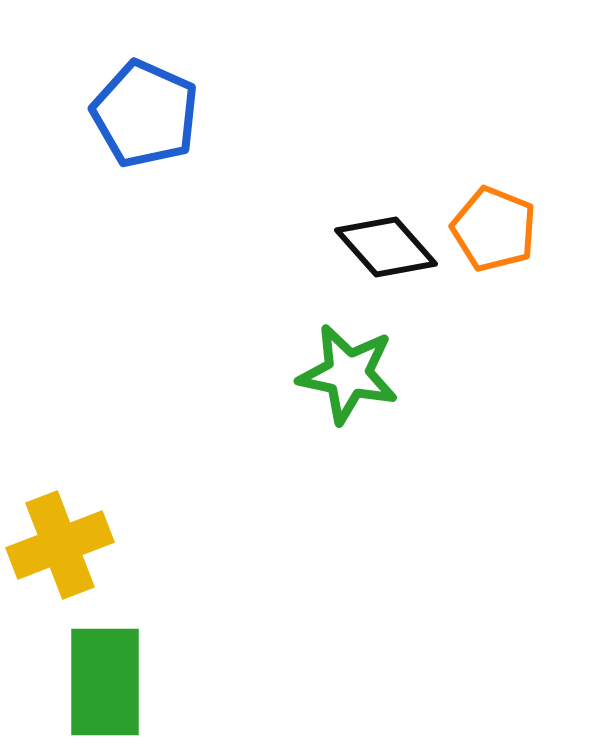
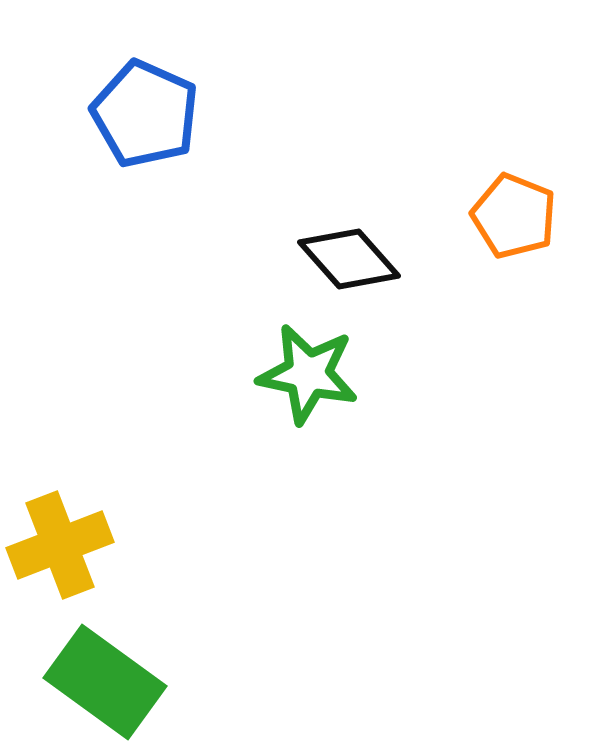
orange pentagon: moved 20 px right, 13 px up
black diamond: moved 37 px left, 12 px down
green star: moved 40 px left
green rectangle: rotated 54 degrees counterclockwise
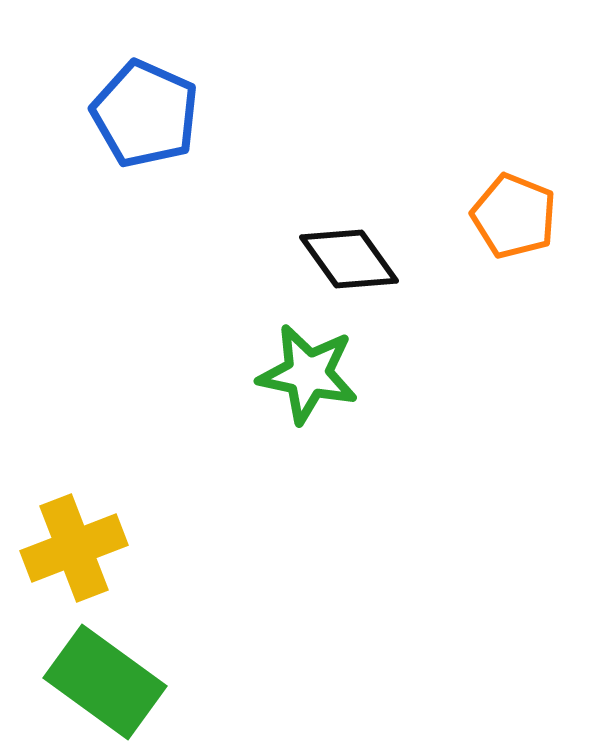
black diamond: rotated 6 degrees clockwise
yellow cross: moved 14 px right, 3 px down
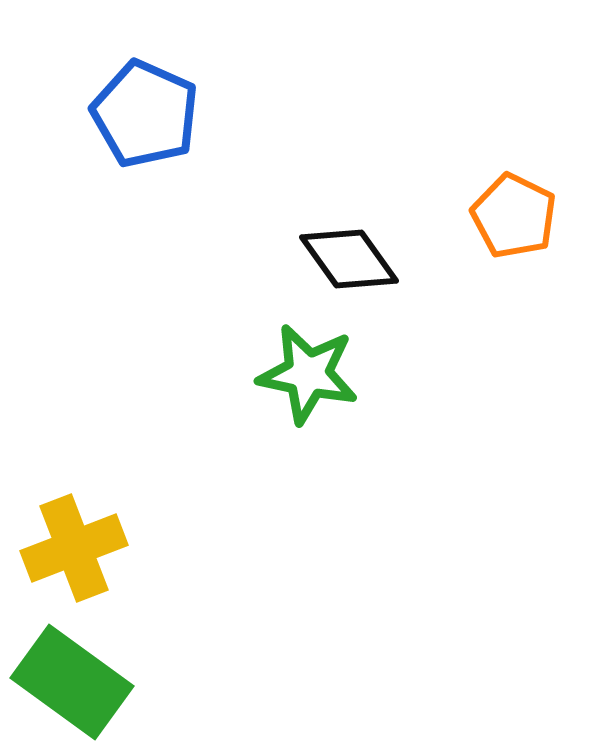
orange pentagon: rotated 4 degrees clockwise
green rectangle: moved 33 px left
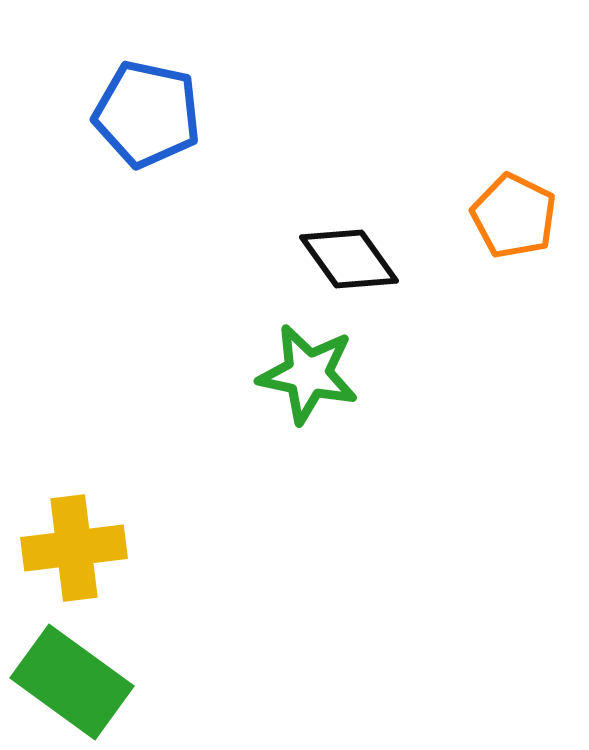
blue pentagon: moved 2 px right; rotated 12 degrees counterclockwise
yellow cross: rotated 14 degrees clockwise
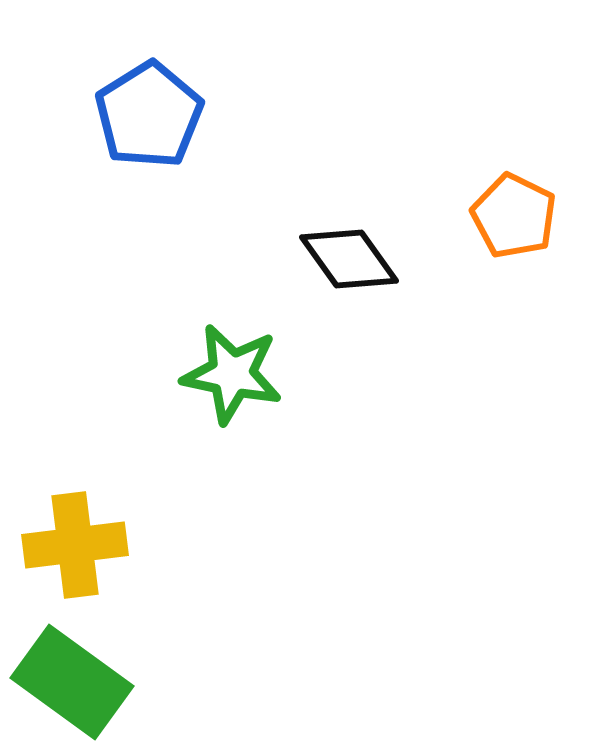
blue pentagon: moved 2 px right, 1 px down; rotated 28 degrees clockwise
green star: moved 76 px left
yellow cross: moved 1 px right, 3 px up
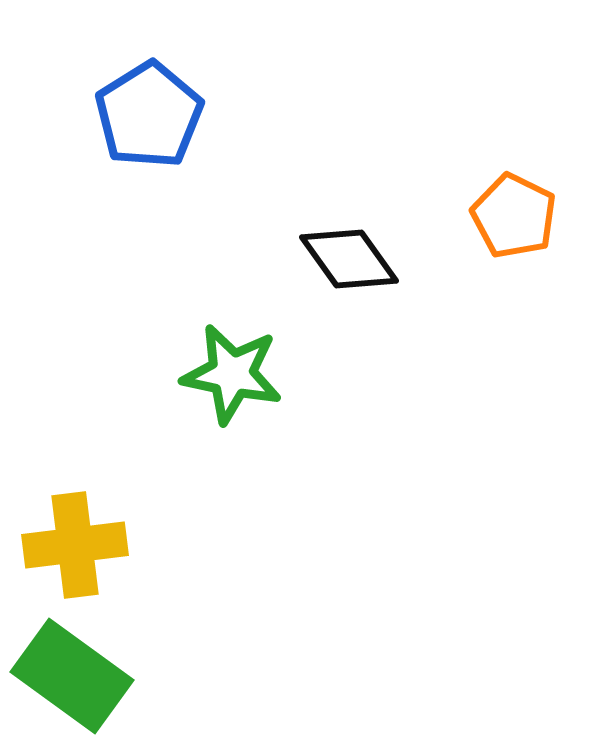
green rectangle: moved 6 px up
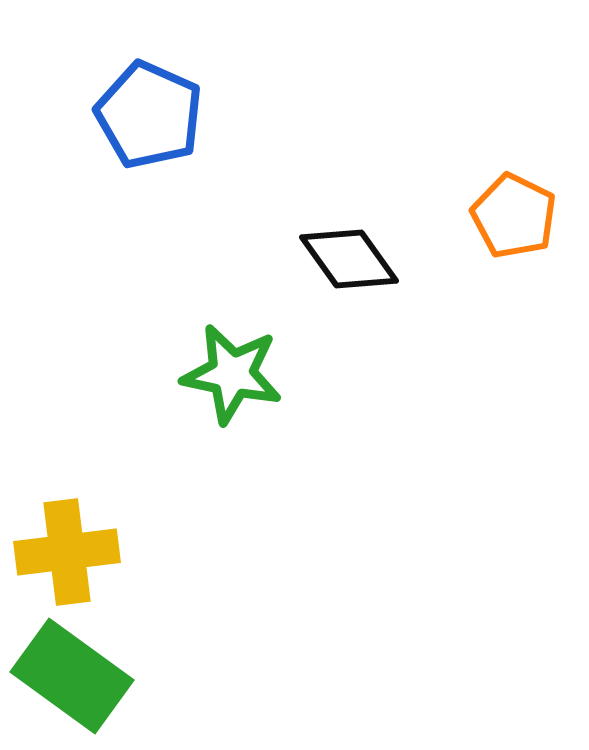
blue pentagon: rotated 16 degrees counterclockwise
yellow cross: moved 8 px left, 7 px down
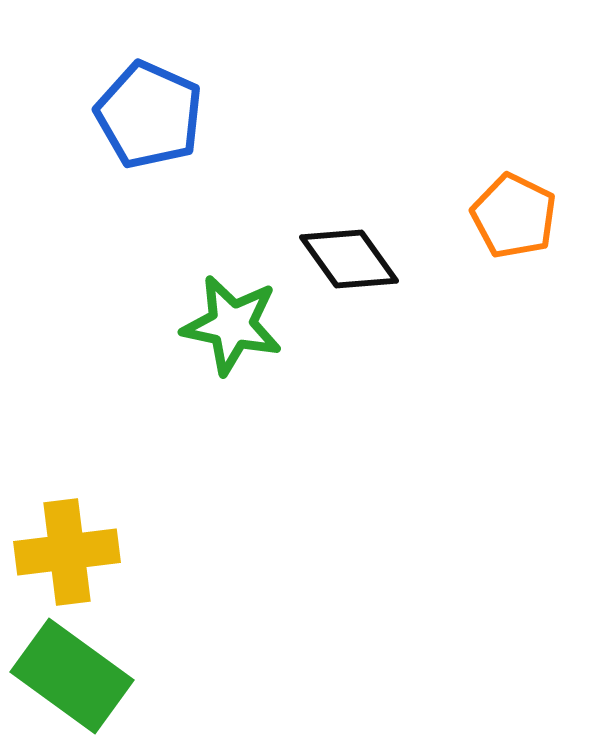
green star: moved 49 px up
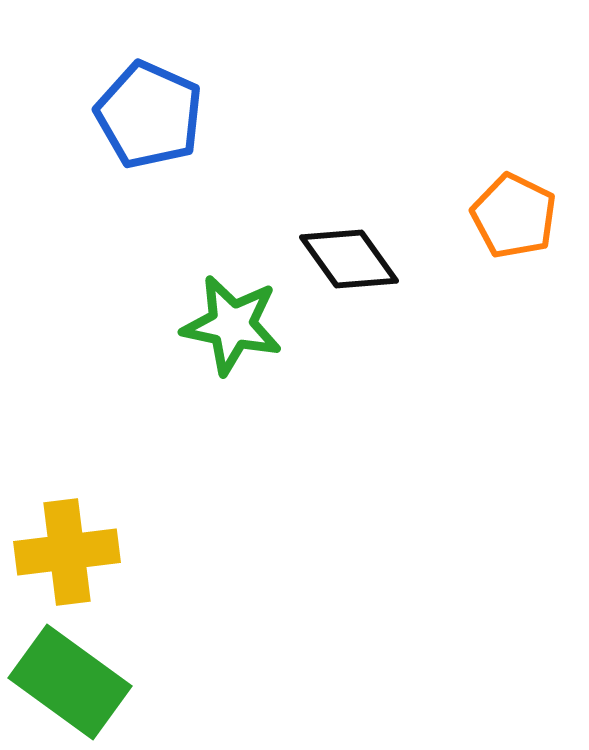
green rectangle: moved 2 px left, 6 px down
